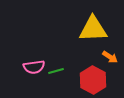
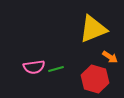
yellow triangle: rotated 20 degrees counterclockwise
green line: moved 2 px up
red hexagon: moved 2 px right, 1 px up; rotated 12 degrees counterclockwise
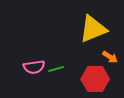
red hexagon: rotated 16 degrees counterclockwise
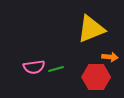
yellow triangle: moved 2 px left
orange arrow: rotated 28 degrees counterclockwise
red hexagon: moved 1 px right, 2 px up
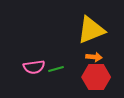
yellow triangle: moved 1 px down
orange arrow: moved 16 px left
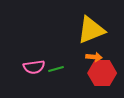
red hexagon: moved 6 px right, 4 px up
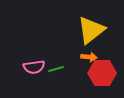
yellow triangle: rotated 16 degrees counterclockwise
orange arrow: moved 5 px left
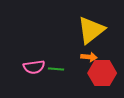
green line: rotated 21 degrees clockwise
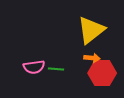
orange arrow: moved 3 px right, 1 px down
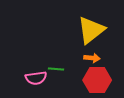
pink semicircle: moved 2 px right, 11 px down
red hexagon: moved 5 px left, 7 px down
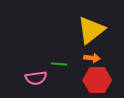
green line: moved 3 px right, 5 px up
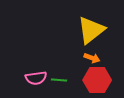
orange arrow: rotated 14 degrees clockwise
green line: moved 16 px down
